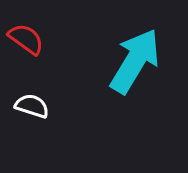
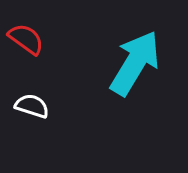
cyan arrow: moved 2 px down
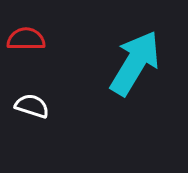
red semicircle: rotated 36 degrees counterclockwise
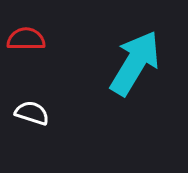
white semicircle: moved 7 px down
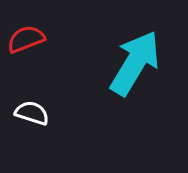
red semicircle: rotated 21 degrees counterclockwise
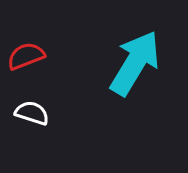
red semicircle: moved 17 px down
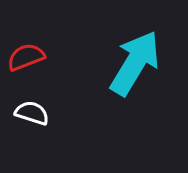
red semicircle: moved 1 px down
